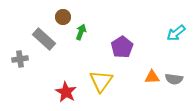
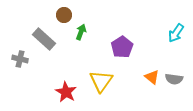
brown circle: moved 1 px right, 2 px up
cyan arrow: rotated 18 degrees counterclockwise
gray cross: rotated 21 degrees clockwise
orange triangle: rotated 42 degrees clockwise
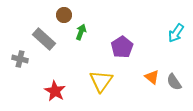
gray semicircle: moved 3 px down; rotated 48 degrees clockwise
red star: moved 11 px left, 1 px up
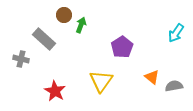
green arrow: moved 7 px up
gray cross: moved 1 px right
gray semicircle: moved 4 px down; rotated 114 degrees clockwise
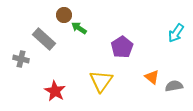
green arrow: moved 2 px left, 3 px down; rotated 77 degrees counterclockwise
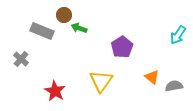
green arrow: rotated 14 degrees counterclockwise
cyan arrow: moved 2 px right, 2 px down
gray rectangle: moved 2 px left, 8 px up; rotated 20 degrees counterclockwise
gray cross: rotated 28 degrees clockwise
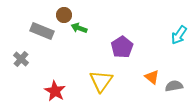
cyan arrow: moved 1 px right
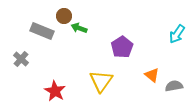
brown circle: moved 1 px down
cyan arrow: moved 2 px left, 1 px up
orange triangle: moved 2 px up
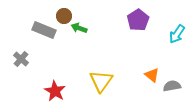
gray rectangle: moved 2 px right, 1 px up
purple pentagon: moved 16 px right, 27 px up
gray semicircle: moved 2 px left
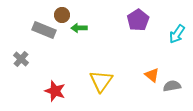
brown circle: moved 2 px left, 1 px up
green arrow: rotated 21 degrees counterclockwise
red star: rotated 10 degrees counterclockwise
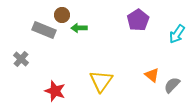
gray semicircle: moved 1 px up; rotated 36 degrees counterclockwise
